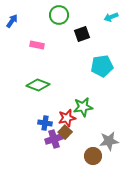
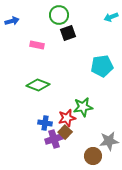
blue arrow: rotated 40 degrees clockwise
black square: moved 14 px left, 1 px up
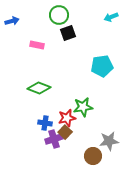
green diamond: moved 1 px right, 3 px down
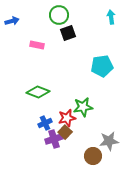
cyan arrow: rotated 104 degrees clockwise
green diamond: moved 1 px left, 4 px down
blue cross: rotated 32 degrees counterclockwise
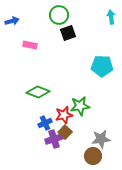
pink rectangle: moved 7 px left
cyan pentagon: rotated 10 degrees clockwise
green star: moved 3 px left, 1 px up
red star: moved 3 px left, 3 px up
gray star: moved 8 px left, 2 px up
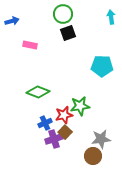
green circle: moved 4 px right, 1 px up
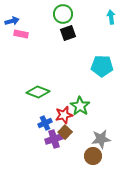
pink rectangle: moved 9 px left, 11 px up
green star: rotated 30 degrees counterclockwise
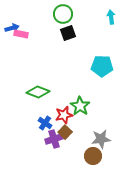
blue arrow: moved 7 px down
blue cross: rotated 32 degrees counterclockwise
